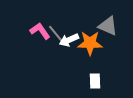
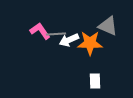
gray line: rotated 54 degrees counterclockwise
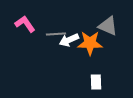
pink L-shape: moved 15 px left, 7 px up
white rectangle: moved 1 px right, 1 px down
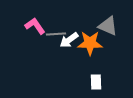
pink L-shape: moved 10 px right, 2 px down
white arrow: rotated 12 degrees counterclockwise
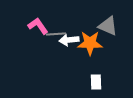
pink L-shape: moved 3 px right
white arrow: rotated 30 degrees clockwise
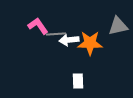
gray triangle: moved 10 px right; rotated 35 degrees counterclockwise
white rectangle: moved 18 px left, 1 px up
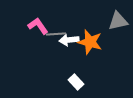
gray triangle: moved 5 px up
orange star: moved 1 px up; rotated 15 degrees clockwise
white rectangle: moved 2 px left, 1 px down; rotated 42 degrees counterclockwise
